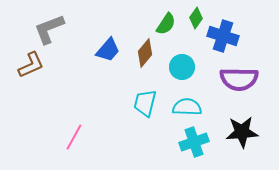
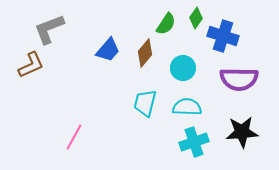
cyan circle: moved 1 px right, 1 px down
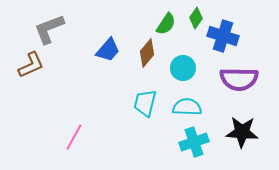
brown diamond: moved 2 px right
black star: rotated 8 degrees clockwise
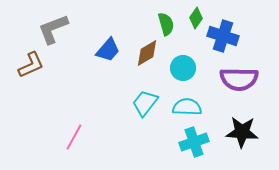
green semicircle: rotated 50 degrees counterclockwise
gray L-shape: moved 4 px right
brown diamond: rotated 20 degrees clockwise
cyan trapezoid: rotated 24 degrees clockwise
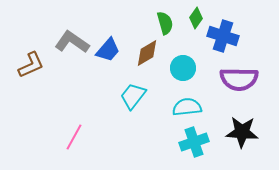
green semicircle: moved 1 px left, 1 px up
gray L-shape: moved 19 px right, 13 px down; rotated 56 degrees clockwise
cyan trapezoid: moved 12 px left, 7 px up
cyan semicircle: rotated 8 degrees counterclockwise
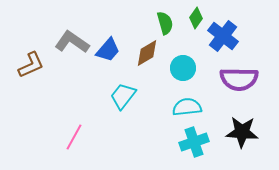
blue cross: rotated 20 degrees clockwise
cyan trapezoid: moved 10 px left
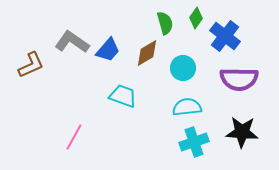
blue cross: moved 2 px right
cyan trapezoid: rotated 72 degrees clockwise
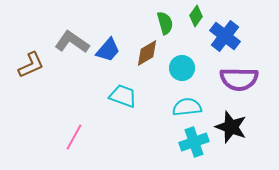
green diamond: moved 2 px up
cyan circle: moved 1 px left
black star: moved 11 px left, 5 px up; rotated 16 degrees clockwise
